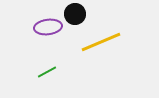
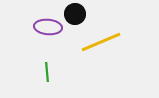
purple ellipse: rotated 12 degrees clockwise
green line: rotated 66 degrees counterclockwise
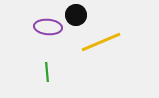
black circle: moved 1 px right, 1 px down
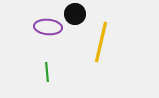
black circle: moved 1 px left, 1 px up
yellow line: rotated 54 degrees counterclockwise
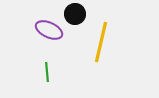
purple ellipse: moved 1 px right, 3 px down; rotated 20 degrees clockwise
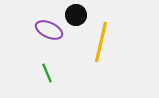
black circle: moved 1 px right, 1 px down
green line: moved 1 px down; rotated 18 degrees counterclockwise
